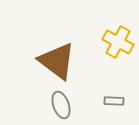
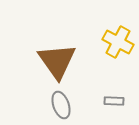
brown triangle: rotated 18 degrees clockwise
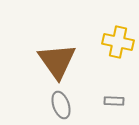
yellow cross: rotated 16 degrees counterclockwise
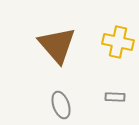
brown triangle: moved 16 px up; rotated 6 degrees counterclockwise
gray rectangle: moved 1 px right, 4 px up
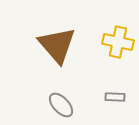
gray ellipse: rotated 24 degrees counterclockwise
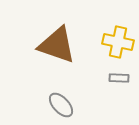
brown triangle: rotated 30 degrees counterclockwise
gray rectangle: moved 4 px right, 19 px up
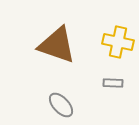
gray rectangle: moved 6 px left, 5 px down
